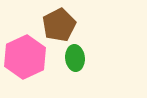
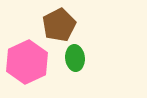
pink hexagon: moved 2 px right, 5 px down
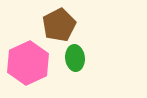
pink hexagon: moved 1 px right, 1 px down
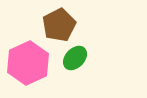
green ellipse: rotated 50 degrees clockwise
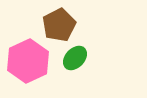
pink hexagon: moved 2 px up
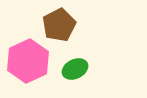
green ellipse: moved 11 px down; rotated 20 degrees clockwise
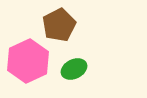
green ellipse: moved 1 px left
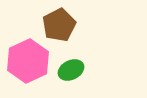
green ellipse: moved 3 px left, 1 px down
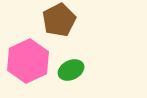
brown pentagon: moved 5 px up
